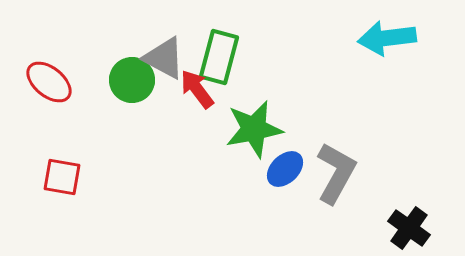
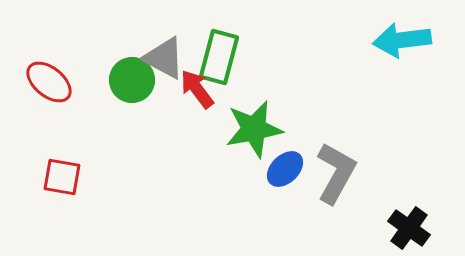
cyan arrow: moved 15 px right, 2 px down
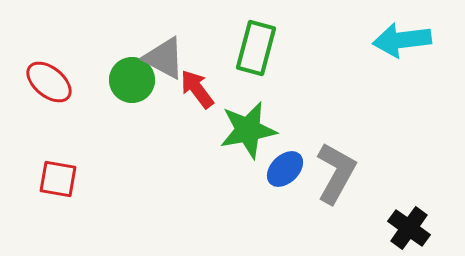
green rectangle: moved 37 px right, 9 px up
green star: moved 6 px left, 1 px down
red square: moved 4 px left, 2 px down
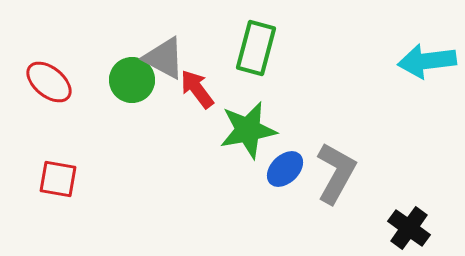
cyan arrow: moved 25 px right, 21 px down
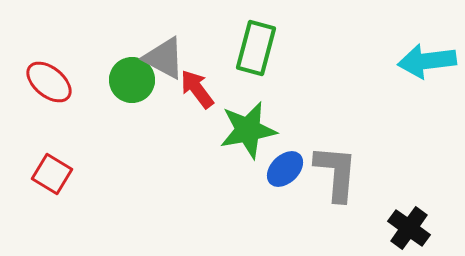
gray L-shape: rotated 24 degrees counterclockwise
red square: moved 6 px left, 5 px up; rotated 21 degrees clockwise
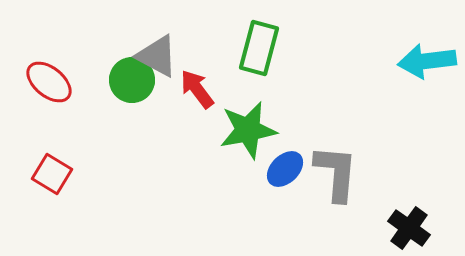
green rectangle: moved 3 px right
gray triangle: moved 7 px left, 2 px up
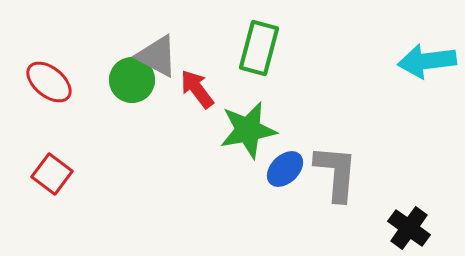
red square: rotated 6 degrees clockwise
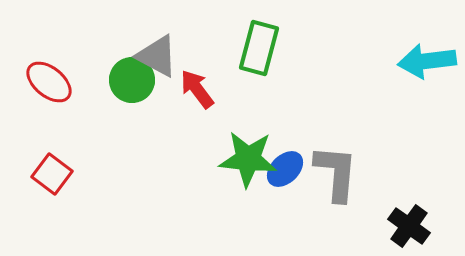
green star: moved 29 px down; rotated 16 degrees clockwise
black cross: moved 2 px up
